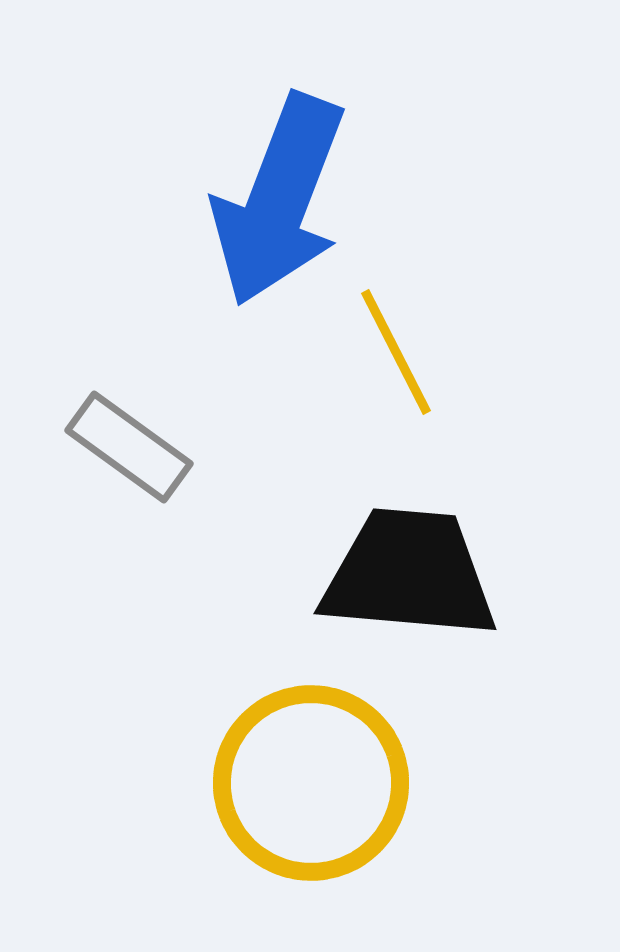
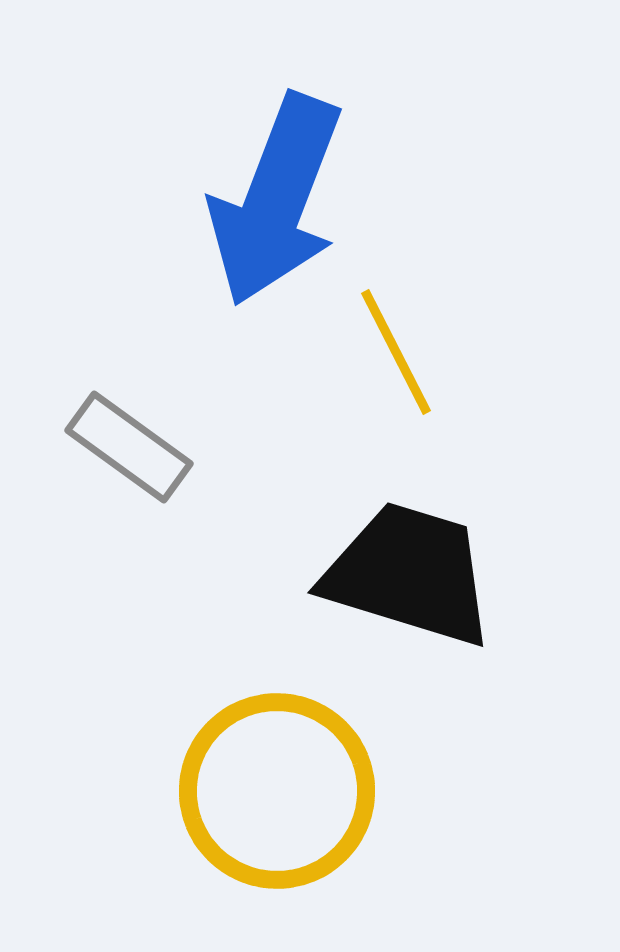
blue arrow: moved 3 px left
black trapezoid: rotated 12 degrees clockwise
yellow circle: moved 34 px left, 8 px down
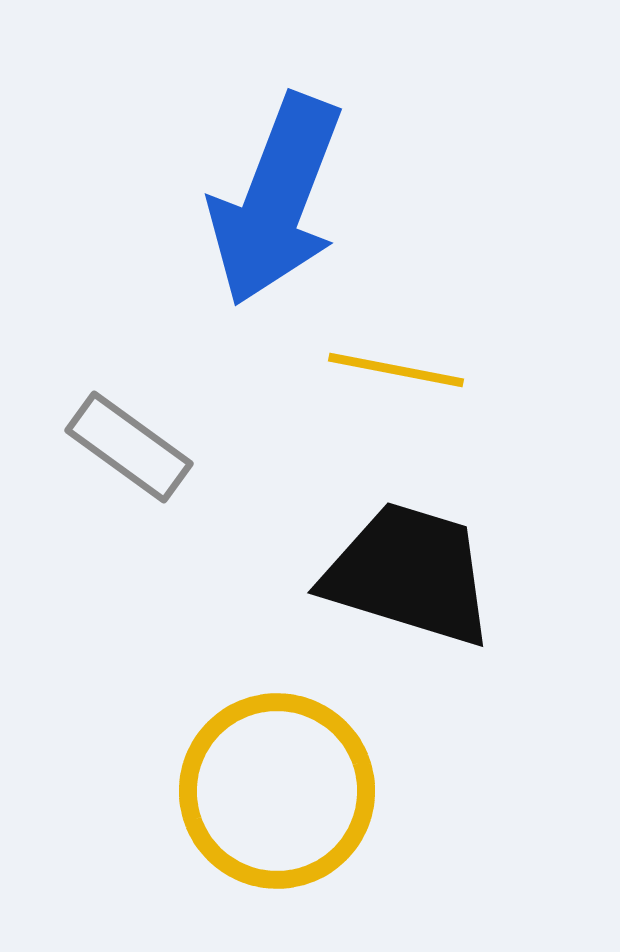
yellow line: moved 18 px down; rotated 52 degrees counterclockwise
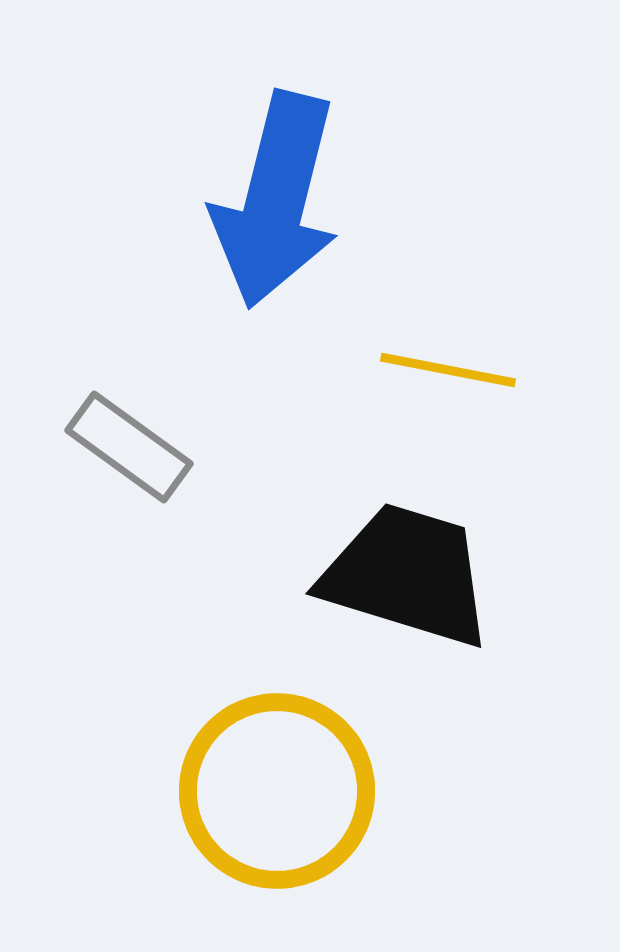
blue arrow: rotated 7 degrees counterclockwise
yellow line: moved 52 px right
black trapezoid: moved 2 px left, 1 px down
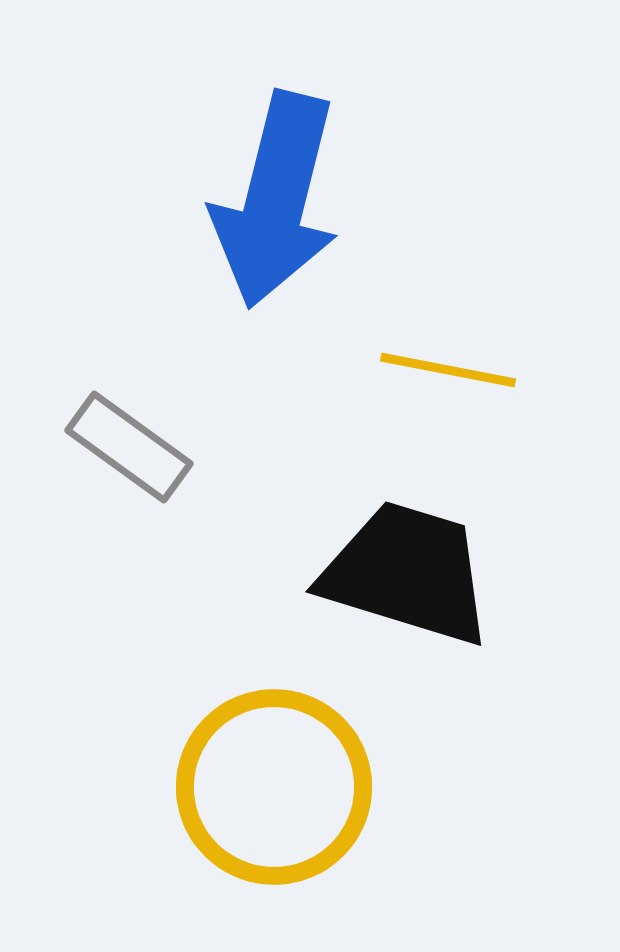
black trapezoid: moved 2 px up
yellow circle: moved 3 px left, 4 px up
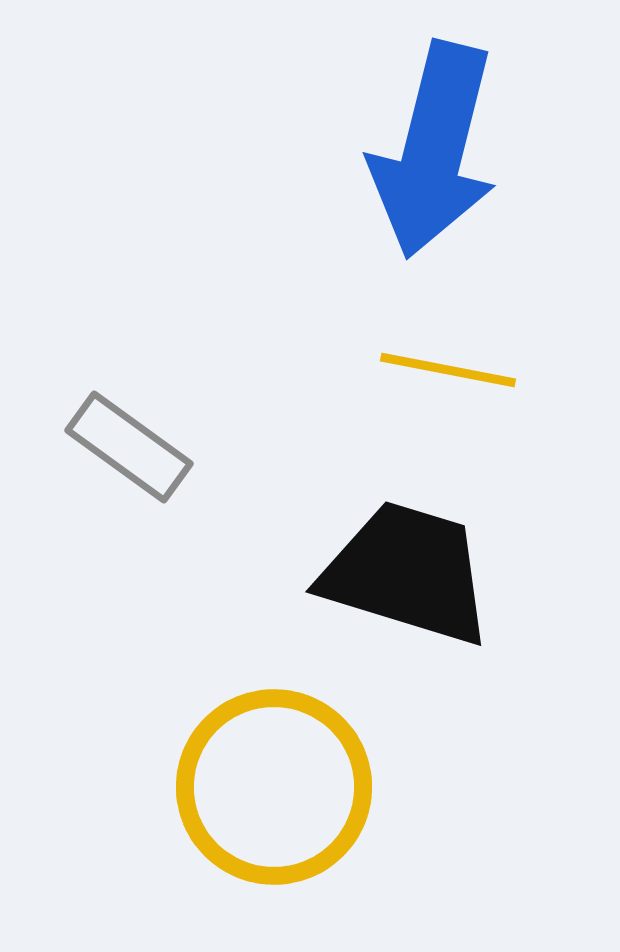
blue arrow: moved 158 px right, 50 px up
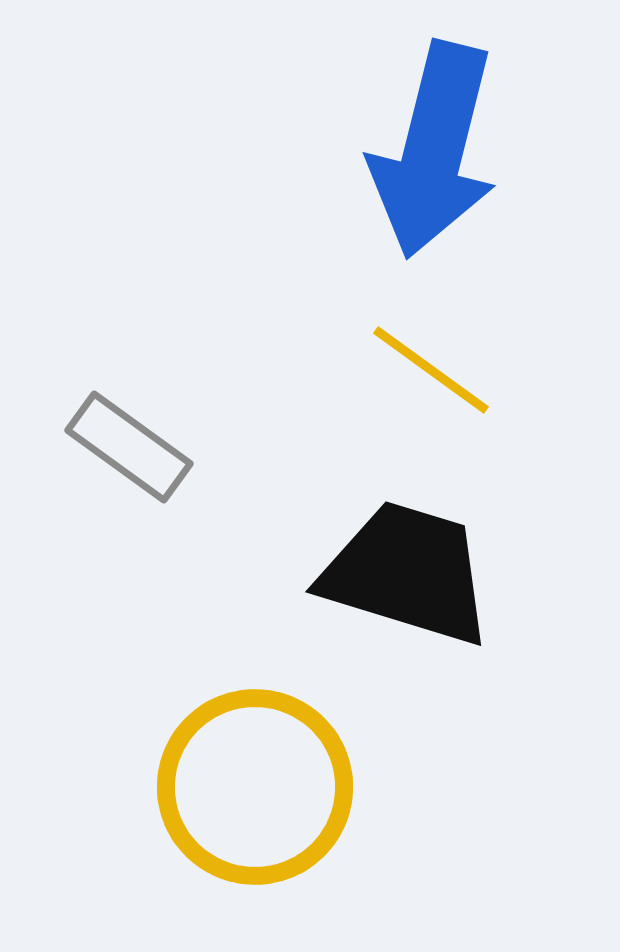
yellow line: moved 17 px left; rotated 25 degrees clockwise
yellow circle: moved 19 px left
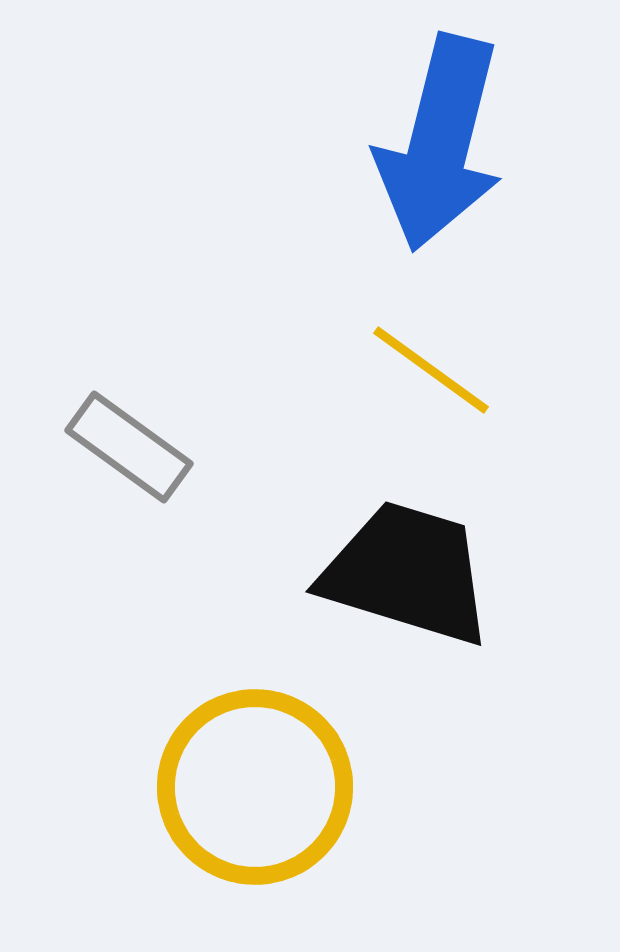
blue arrow: moved 6 px right, 7 px up
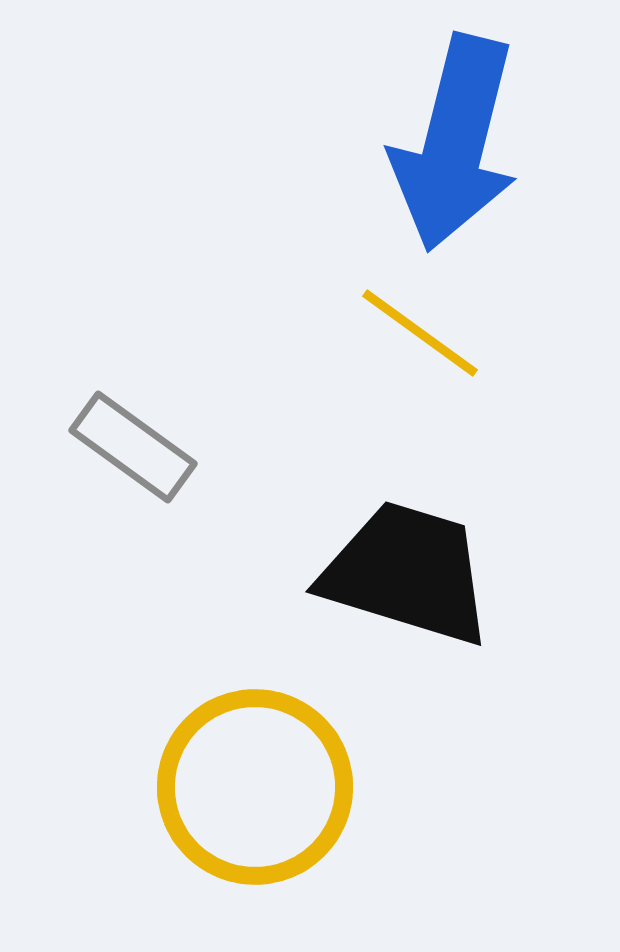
blue arrow: moved 15 px right
yellow line: moved 11 px left, 37 px up
gray rectangle: moved 4 px right
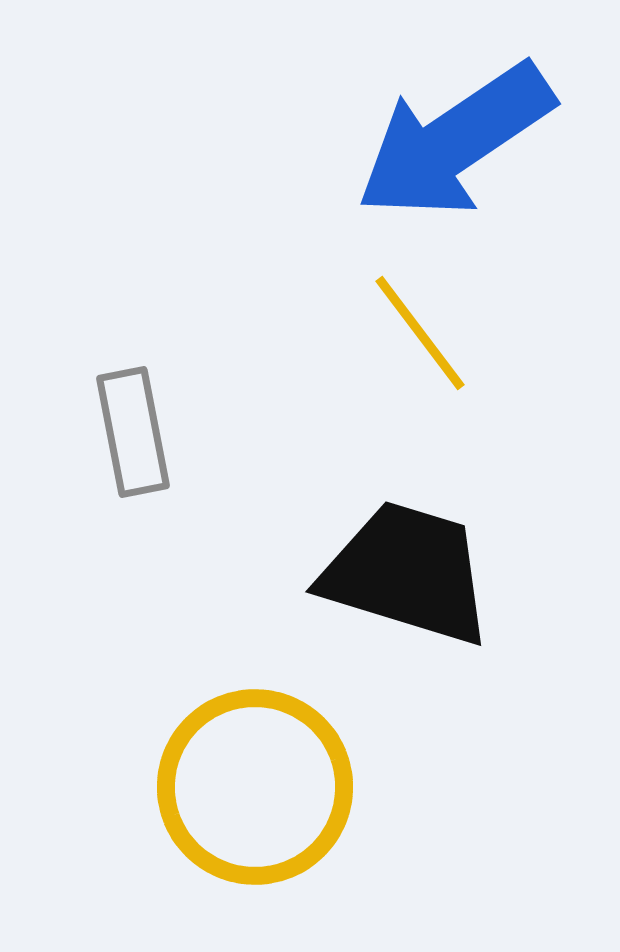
blue arrow: moved 2 px up; rotated 42 degrees clockwise
yellow line: rotated 17 degrees clockwise
gray rectangle: moved 15 px up; rotated 43 degrees clockwise
